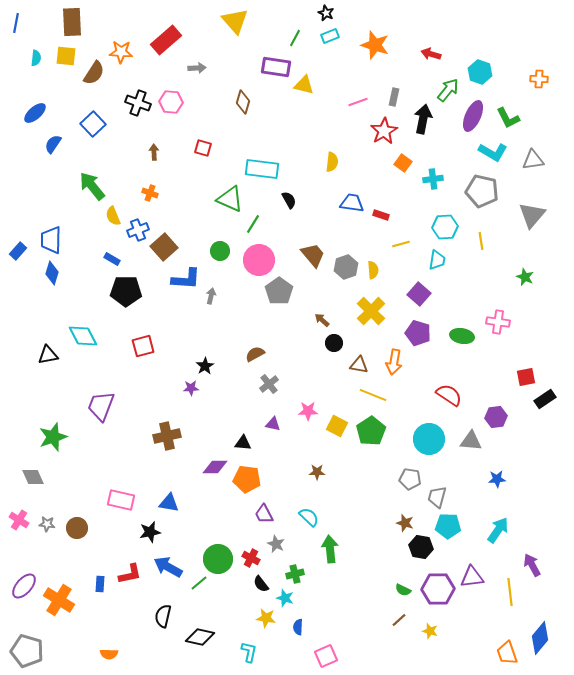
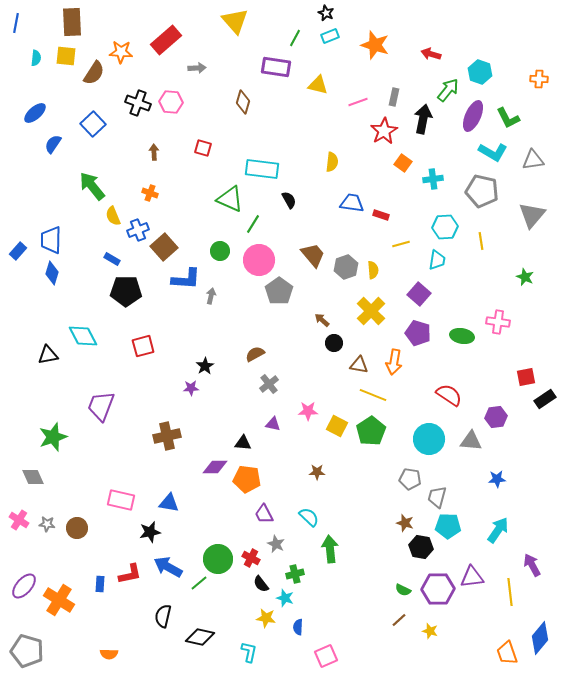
yellow triangle at (304, 85): moved 14 px right
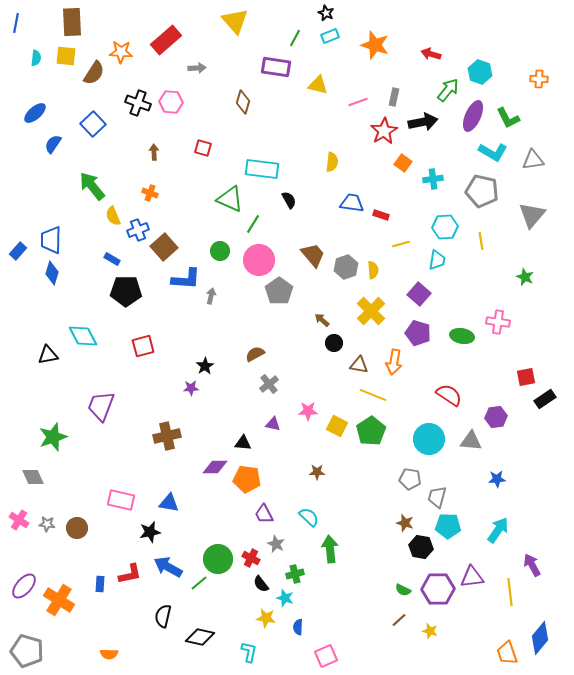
black arrow at (423, 119): moved 3 px down; rotated 68 degrees clockwise
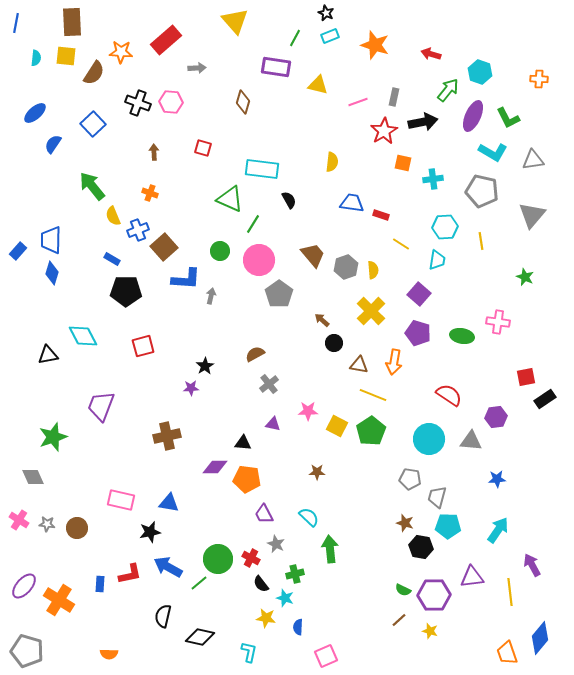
orange square at (403, 163): rotated 24 degrees counterclockwise
yellow line at (401, 244): rotated 48 degrees clockwise
gray pentagon at (279, 291): moved 3 px down
purple hexagon at (438, 589): moved 4 px left, 6 px down
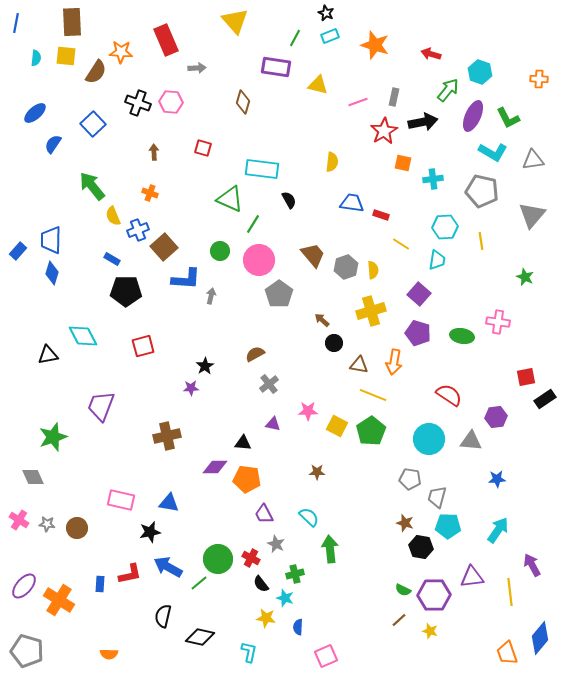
red rectangle at (166, 40): rotated 72 degrees counterclockwise
brown semicircle at (94, 73): moved 2 px right, 1 px up
yellow cross at (371, 311): rotated 28 degrees clockwise
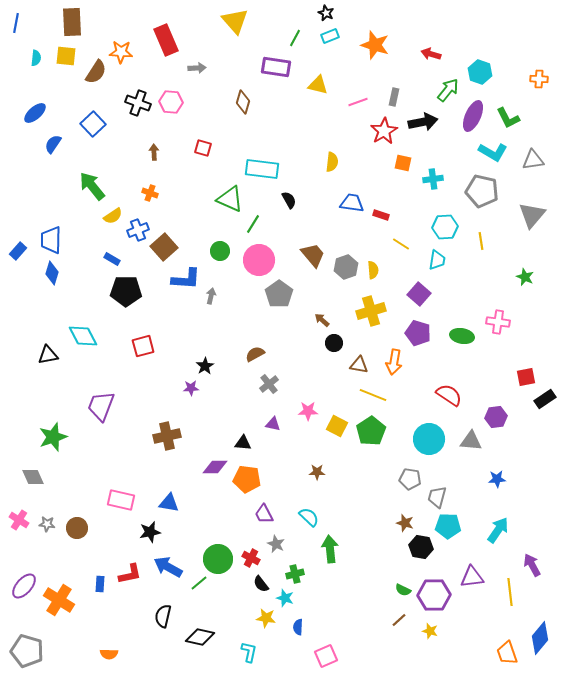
yellow semicircle at (113, 216): rotated 102 degrees counterclockwise
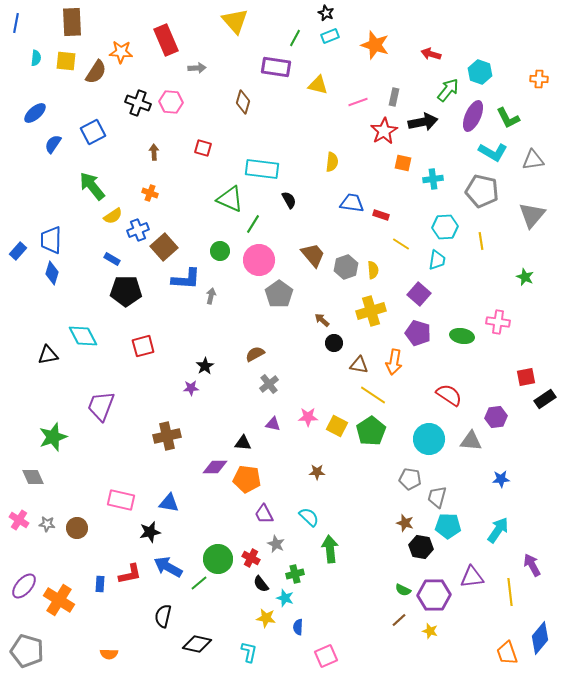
yellow square at (66, 56): moved 5 px down
blue square at (93, 124): moved 8 px down; rotated 15 degrees clockwise
yellow line at (373, 395): rotated 12 degrees clockwise
pink star at (308, 411): moved 6 px down
blue star at (497, 479): moved 4 px right
black diamond at (200, 637): moved 3 px left, 7 px down
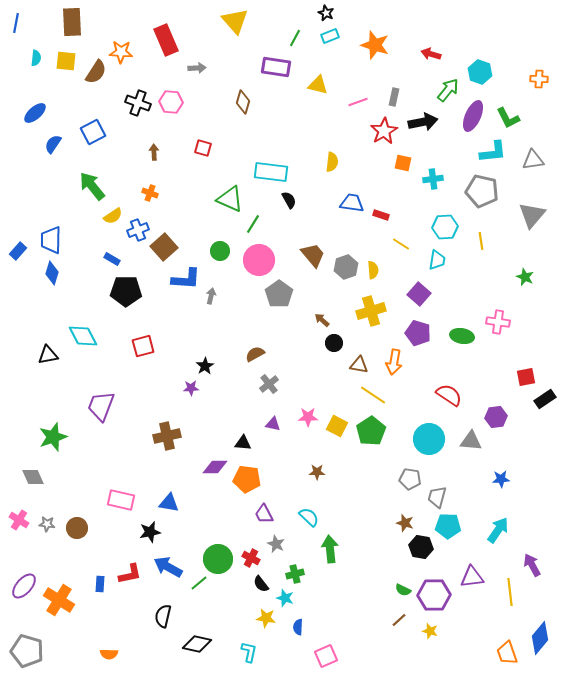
cyan L-shape at (493, 152): rotated 36 degrees counterclockwise
cyan rectangle at (262, 169): moved 9 px right, 3 px down
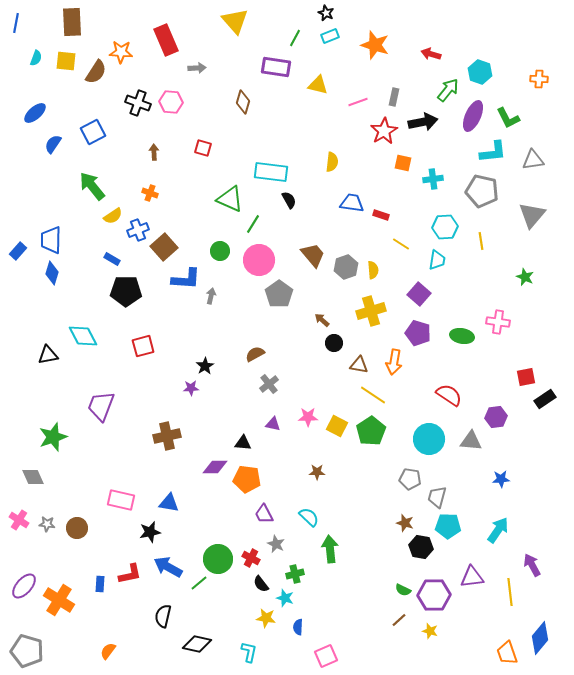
cyan semicircle at (36, 58): rotated 14 degrees clockwise
orange semicircle at (109, 654): moved 1 px left, 3 px up; rotated 126 degrees clockwise
